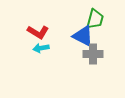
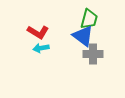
green trapezoid: moved 6 px left
blue triangle: rotated 10 degrees clockwise
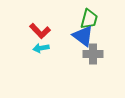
red L-shape: moved 2 px right, 1 px up; rotated 15 degrees clockwise
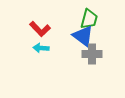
red L-shape: moved 2 px up
cyan arrow: rotated 14 degrees clockwise
gray cross: moved 1 px left
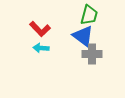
green trapezoid: moved 4 px up
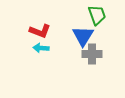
green trapezoid: moved 8 px right; rotated 35 degrees counterclockwise
red L-shape: moved 2 px down; rotated 25 degrees counterclockwise
blue triangle: rotated 25 degrees clockwise
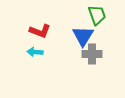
cyan arrow: moved 6 px left, 4 px down
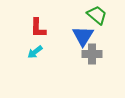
green trapezoid: rotated 30 degrees counterclockwise
red L-shape: moved 2 px left, 3 px up; rotated 70 degrees clockwise
cyan arrow: rotated 42 degrees counterclockwise
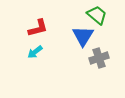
red L-shape: rotated 105 degrees counterclockwise
gray cross: moved 7 px right, 4 px down; rotated 18 degrees counterclockwise
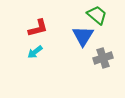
gray cross: moved 4 px right
